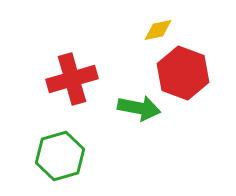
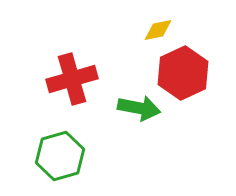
red hexagon: rotated 15 degrees clockwise
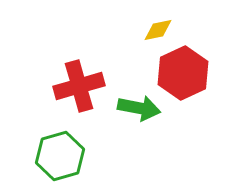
red cross: moved 7 px right, 7 px down
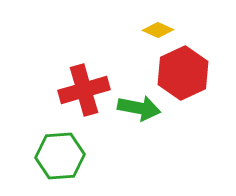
yellow diamond: rotated 36 degrees clockwise
red cross: moved 5 px right, 4 px down
green hexagon: rotated 12 degrees clockwise
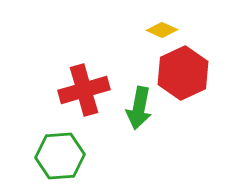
yellow diamond: moved 4 px right
green arrow: rotated 90 degrees clockwise
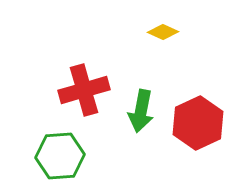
yellow diamond: moved 1 px right, 2 px down
red hexagon: moved 15 px right, 50 px down
green arrow: moved 2 px right, 3 px down
